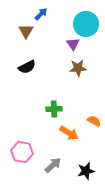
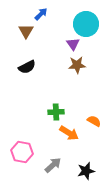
brown star: moved 1 px left, 3 px up
green cross: moved 2 px right, 3 px down
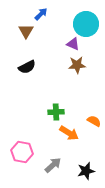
purple triangle: rotated 32 degrees counterclockwise
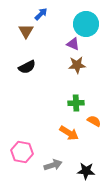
green cross: moved 20 px right, 9 px up
gray arrow: rotated 24 degrees clockwise
black star: rotated 18 degrees clockwise
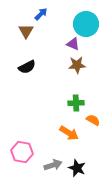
orange semicircle: moved 1 px left, 1 px up
black star: moved 9 px left, 3 px up; rotated 18 degrees clockwise
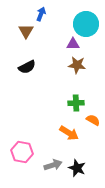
blue arrow: rotated 24 degrees counterclockwise
purple triangle: rotated 24 degrees counterclockwise
brown star: rotated 12 degrees clockwise
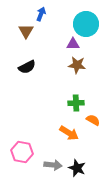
gray arrow: rotated 24 degrees clockwise
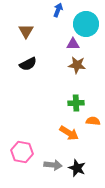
blue arrow: moved 17 px right, 4 px up
black semicircle: moved 1 px right, 3 px up
orange semicircle: moved 1 px down; rotated 24 degrees counterclockwise
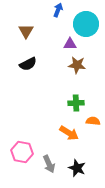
purple triangle: moved 3 px left
gray arrow: moved 4 px left, 1 px up; rotated 60 degrees clockwise
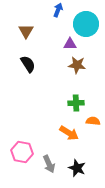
black semicircle: rotated 96 degrees counterclockwise
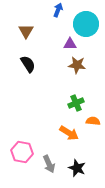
green cross: rotated 21 degrees counterclockwise
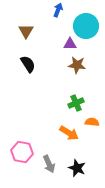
cyan circle: moved 2 px down
orange semicircle: moved 1 px left, 1 px down
